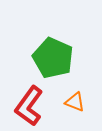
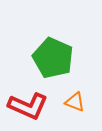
red L-shape: moved 1 px left; rotated 102 degrees counterclockwise
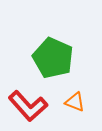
red L-shape: rotated 24 degrees clockwise
